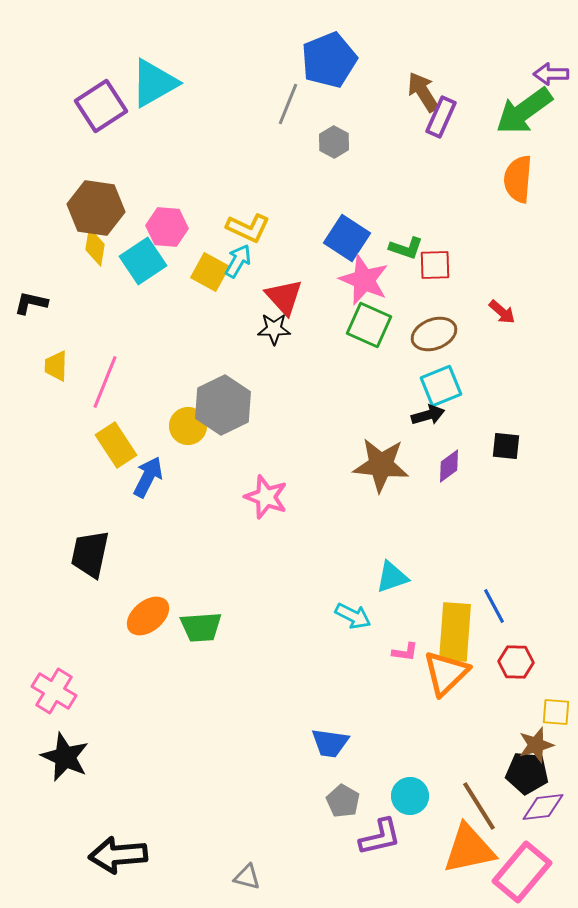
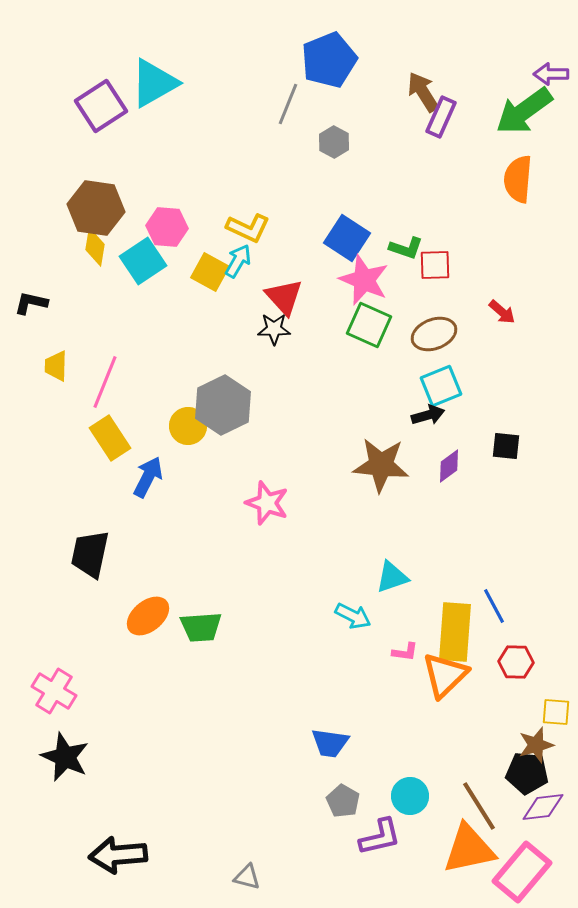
yellow rectangle at (116, 445): moved 6 px left, 7 px up
pink star at (266, 497): moved 1 px right, 6 px down
orange triangle at (446, 673): moved 1 px left, 2 px down
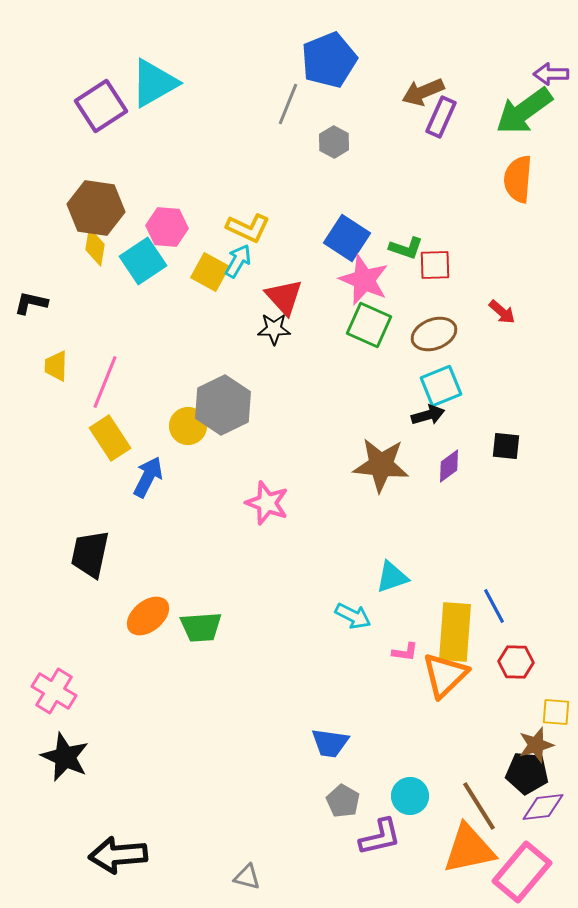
brown arrow at (423, 92): rotated 81 degrees counterclockwise
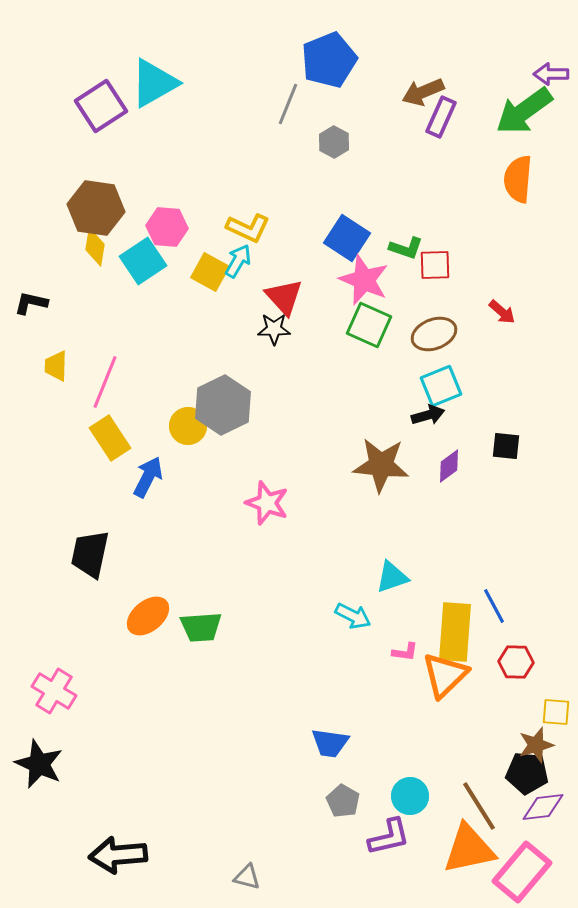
black star at (65, 757): moved 26 px left, 7 px down
purple L-shape at (380, 837): moved 9 px right
